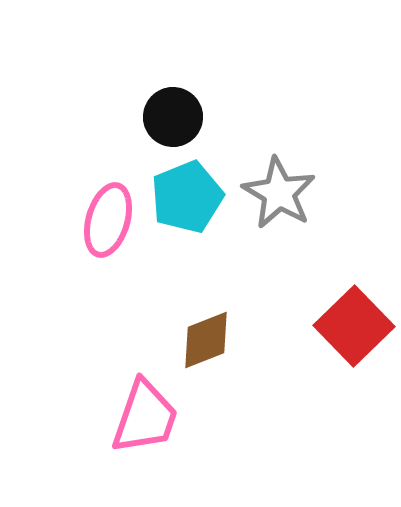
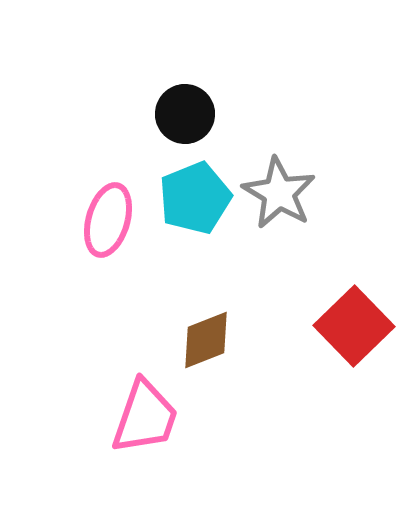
black circle: moved 12 px right, 3 px up
cyan pentagon: moved 8 px right, 1 px down
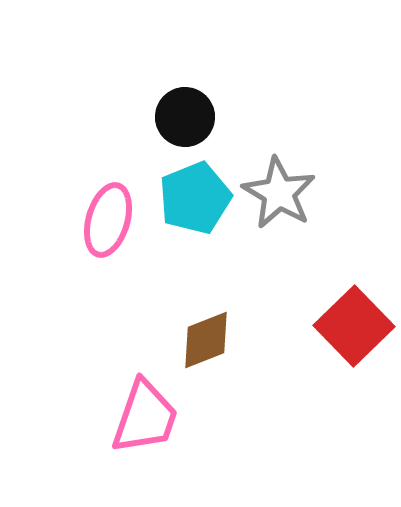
black circle: moved 3 px down
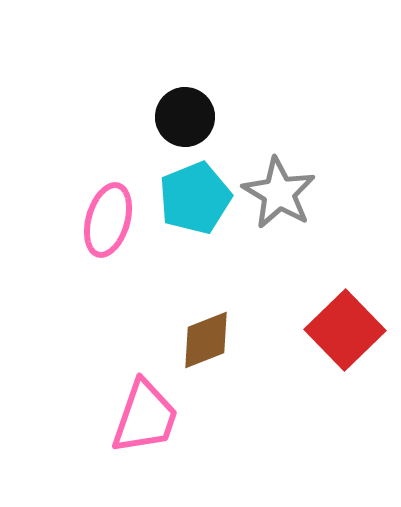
red square: moved 9 px left, 4 px down
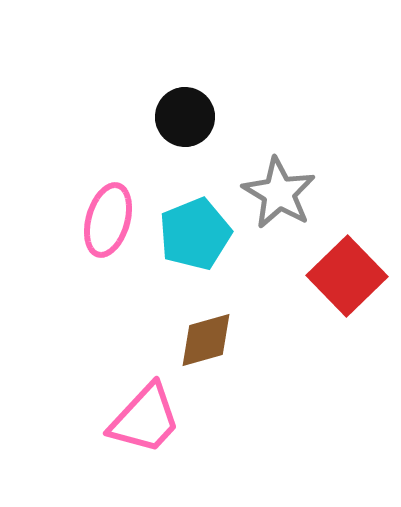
cyan pentagon: moved 36 px down
red square: moved 2 px right, 54 px up
brown diamond: rotated 6 degrees clockwise
pink trapezoid: moved 2 px down; rotated 24 degrees clockwise
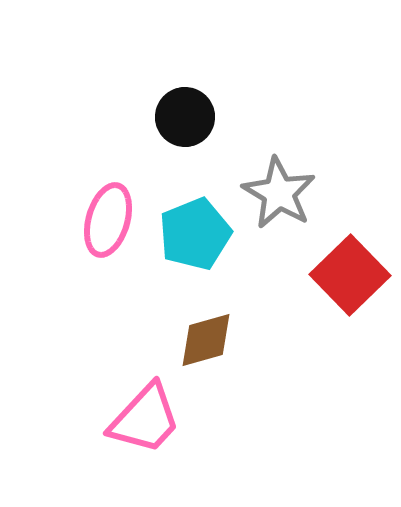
red square: moved 3 px right, 1 px up
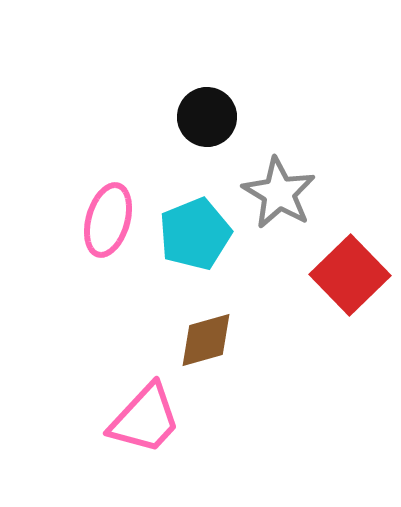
black circle: moved 22 px right
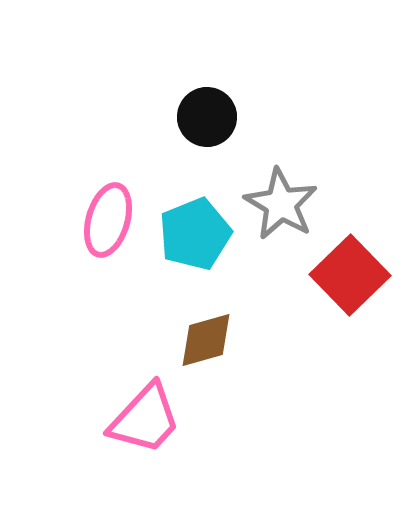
gray star: moved 2 px right, 11 px down
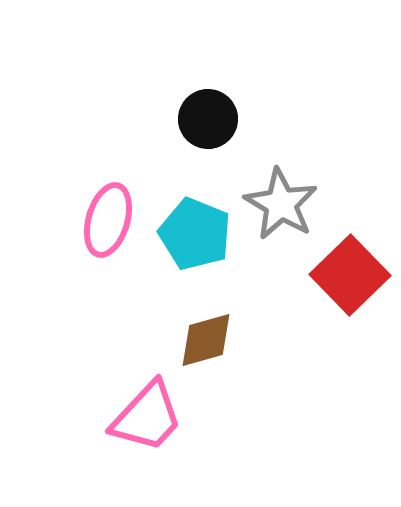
black circle: moved 1 px right, 2 px down
cyan pentagon: rotated 28 degrees counterclockwise
pink trapezoid: moved 2 px right, 2 px up
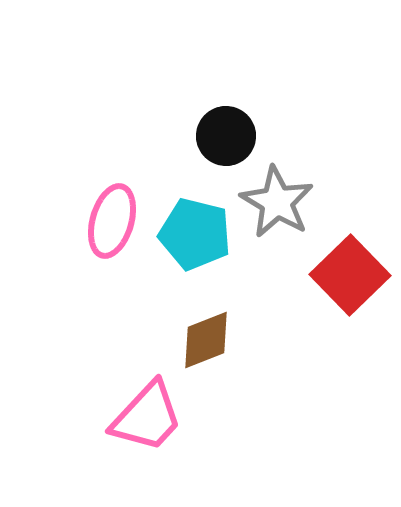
black circle: moved 18 px right, 17 px down
gray star: moved 4 px left, 2 px up
pink ellipse: moved 4 px right, 1 px down
cyan pentagon: rotated 8 degrees counterclockwise
brown diamond: rotated 6 degrees counterclockwise
